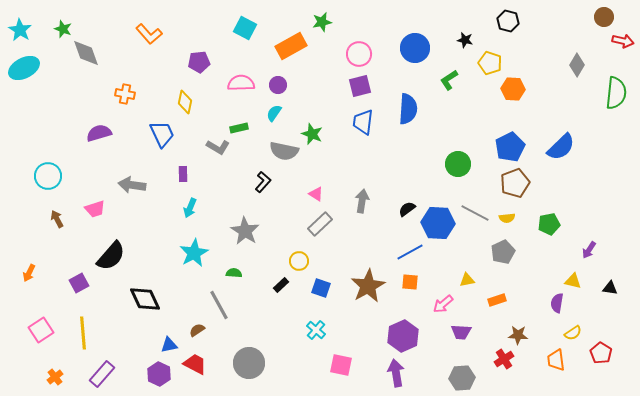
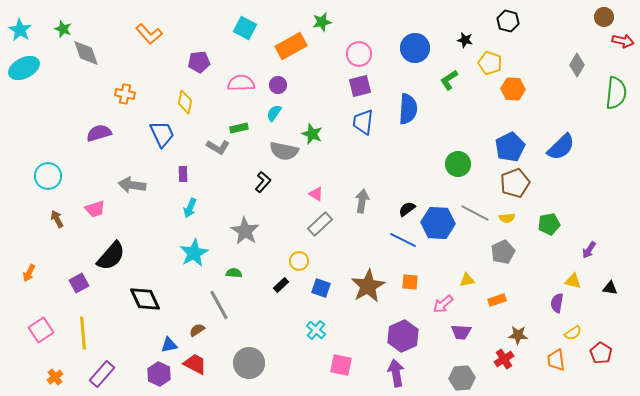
blue line at (410, 252): moved 7 px left, 12 px up; rotated 56 degrees clockwise
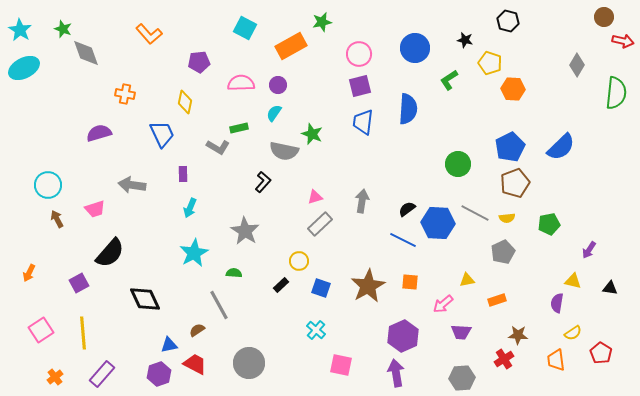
cyan circle at (48, 176): moved 9 px down
pink triangle at (316, 194): moved 1 px left, 3 px down; rotated 49 degrees counterclockwise
black semicircle at (111, 256): moved 1 px left, 3 px up
purple hexagon at (159, 374): rotated 15 degrees clockwise
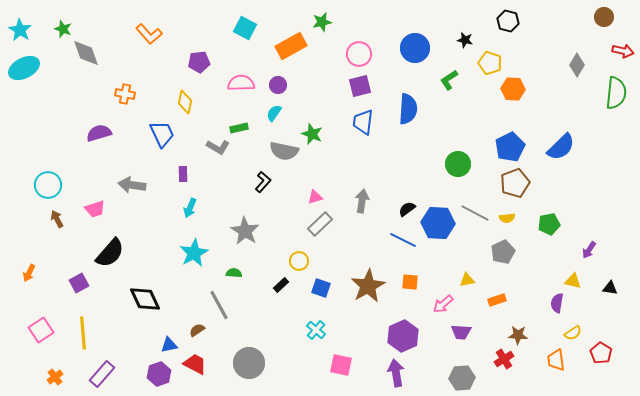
red arrow at (623, 41): moved 10 px down
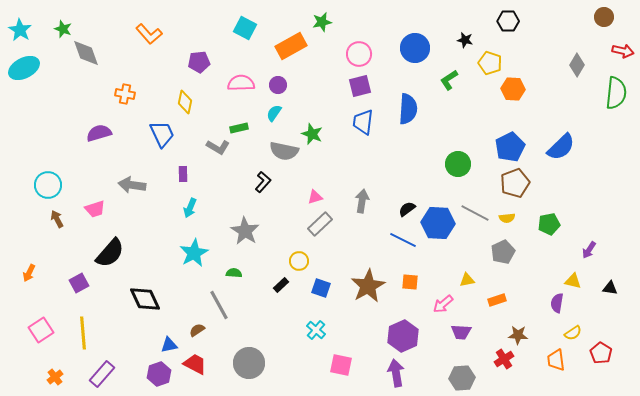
black hexagon at (508, 21): rotated 15 degrees counterclockwise
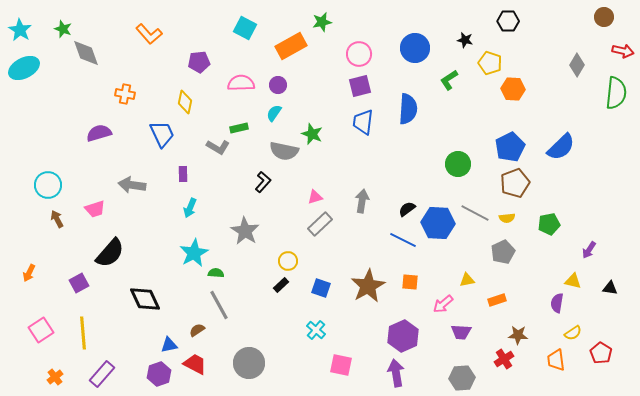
yellow circle at (299, 261): moved 11 px left
green semicircle at (234, 273): moved 18 px left
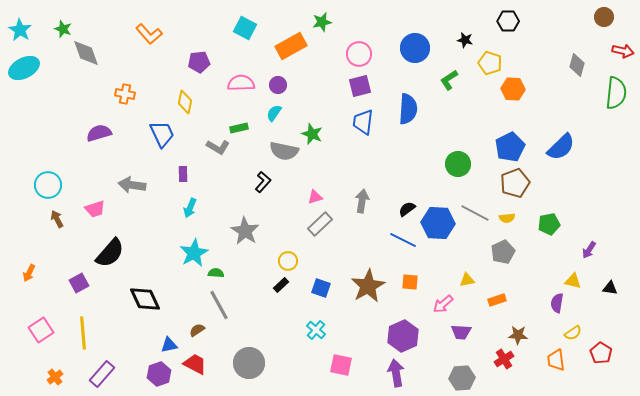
gray diamond at (577, 65): rotated 15 degrees counterclockwise
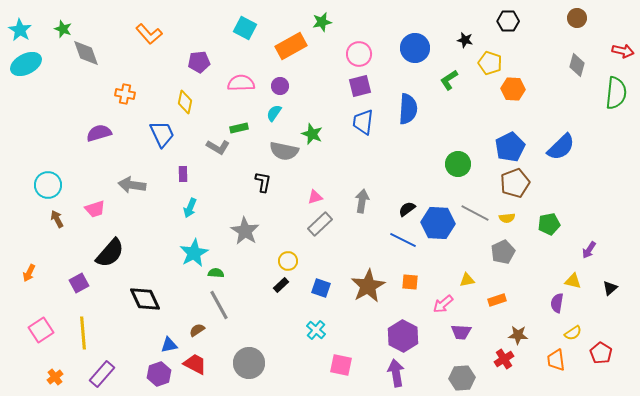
brown circle at (604, 17): moved 27 px left, 1 px down
cyan ellipse at (24, 68): moved 2 px right, 4 px up
purple circle at (278, 85): moved 2 px right, 1 px down
black L-shape at (263, 182): rotated 30 degrees counterclockwise
black triangle at (610, 288): rotated 49 degrees counterclockwise
purple hexagon at (403, 336): rotated 8 degrees counterclockwise
